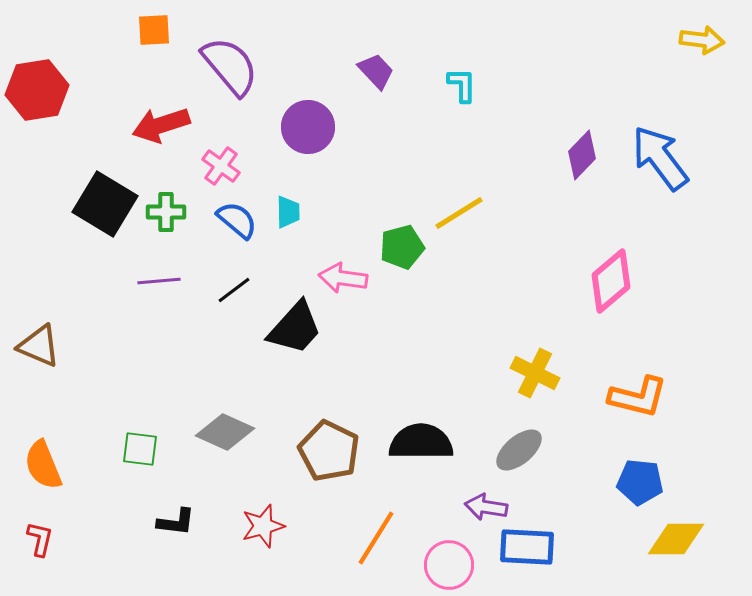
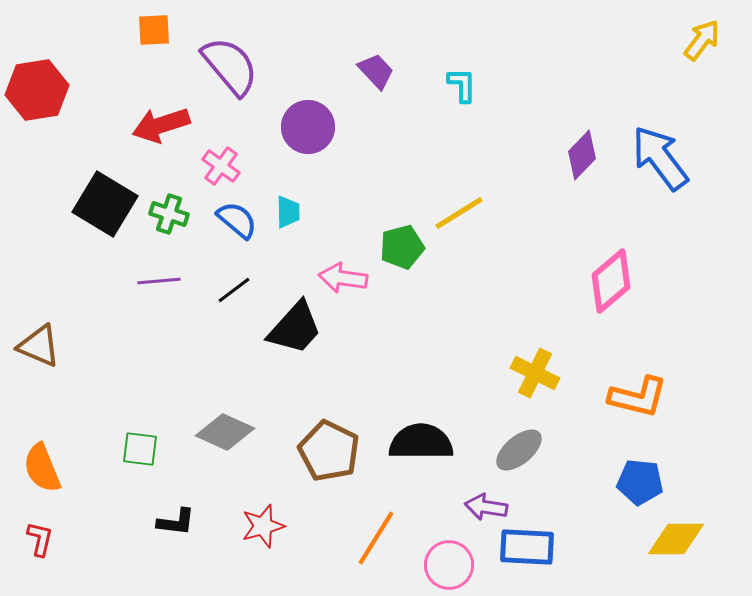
yellow arrow: rotated 60 degrees counterclockwise
green cross: moved 3 px right, 2 px down; rotated 18 degrees clockwise
orange semicircle: moved 1 px left, 3 px down
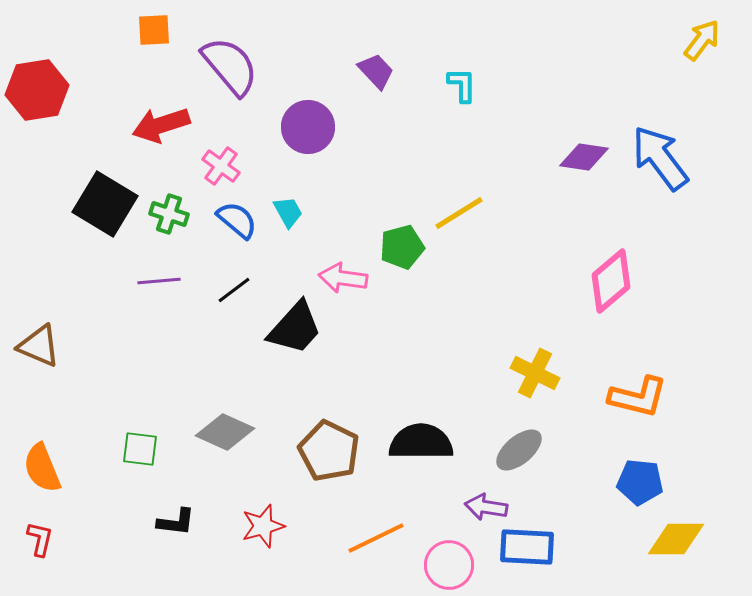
purple diamond: moved 2 px right, 2 px down; rotated 54 degrees clockwise
cyan trapezoid: rotated 28 degrees counterclockwise
orange line: rotated 32 degrees clockwise
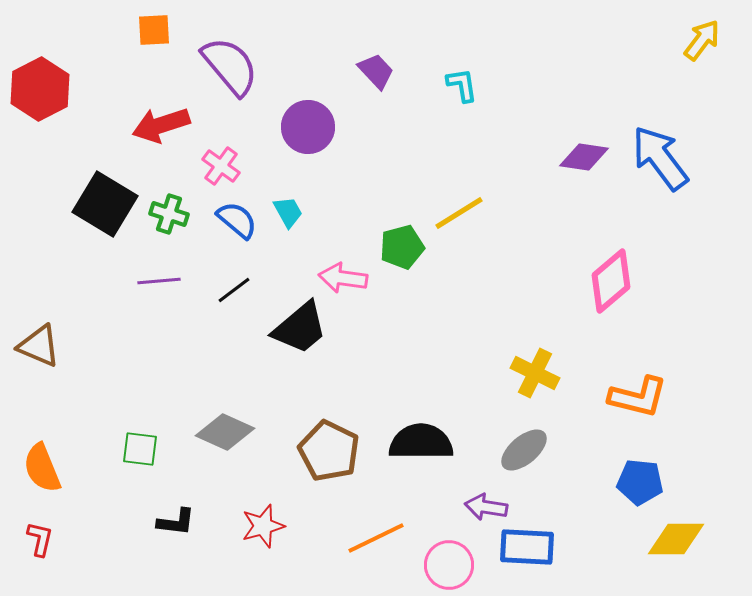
cyan L-shape: rotated 9 degrees counterclockwise
red hexagon: moved 3 px right, 1 px up; rotated 18 degrees counterclockwise
black trapezoid: moved 5 px right; rotated 8 degrees clockwise
gray ellipse: moved 5 px right
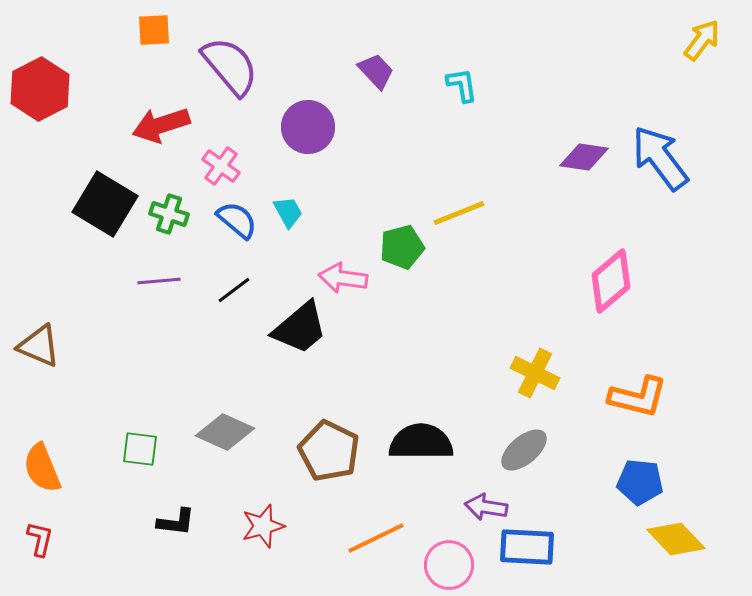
yellow line: rotated 10 degrees clockwise
yellow diamond: rotated 46 degrees clockwise
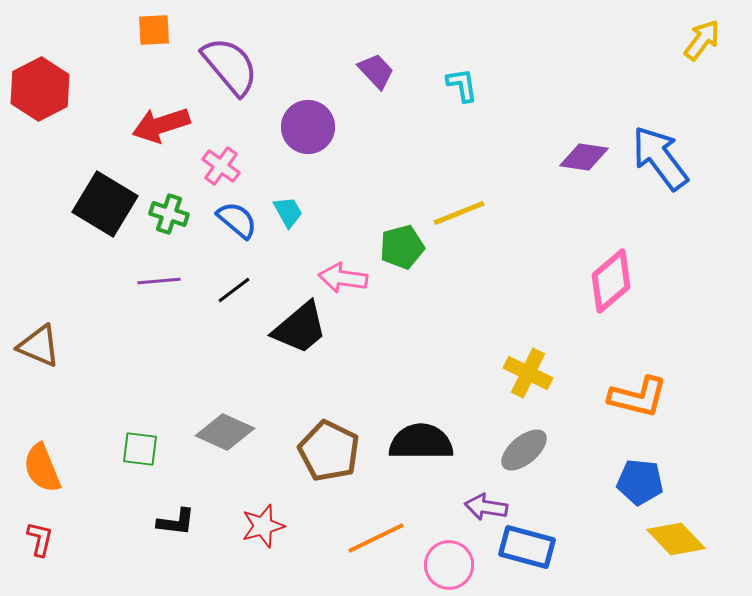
yellow cross: moved 7 px left
blue rectangle: rotated 12 degrees clockwise
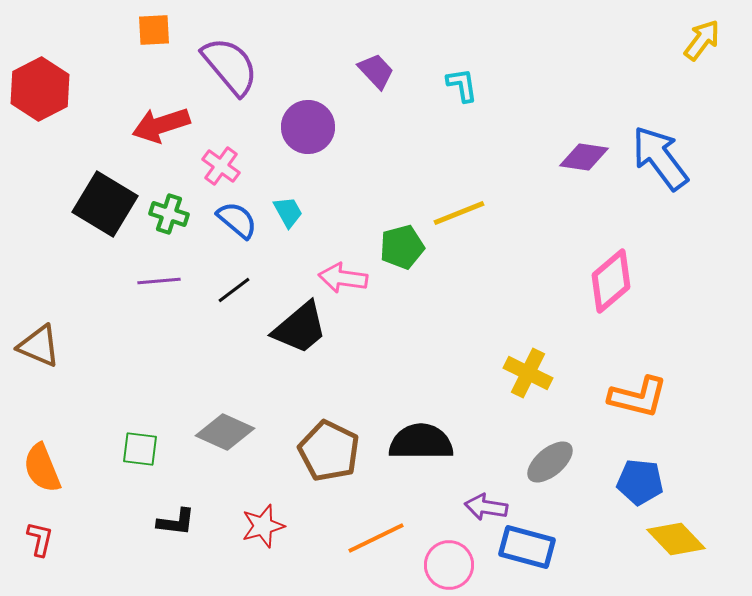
gray ellipse: moved 26 px right, 12 px down
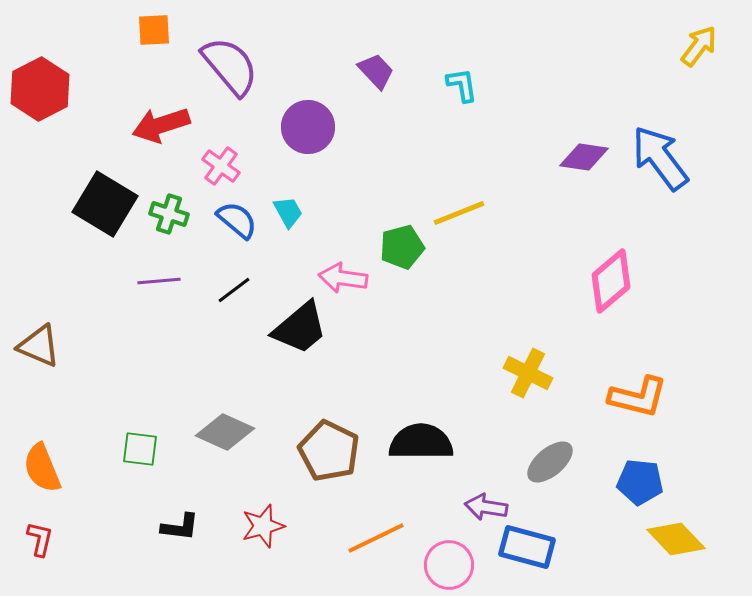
yellow arrow: moved 3 px left, 6 px down
black L-shape: moved 4 px right, 5 px down
